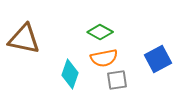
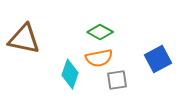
orange semicircle: moved 5 px left
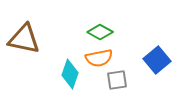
blue square: moved 1 px left, 1 px down; rotated 12 degrees counterclockwise
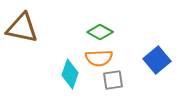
brown triangle: moved 2 px left, 11 px up
orange semicircle: rotated 8 degrees clockwise
gray square: moved 4 px left
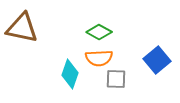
green diamond: moved 1 px left
gray square: moved 3 px right, 1 px up; rotated 10 degrees clockwise
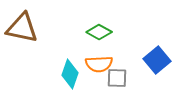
orange semicircle: moved 6 px down
gray square: moved 1 px right, 1 px up
